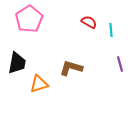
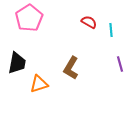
pink pentagon: moved 1 px up
brown L-shape: rotated 75 degrees counterclockwise
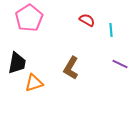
red semicircle: moved 2 px left, 2 px up
purple line: rotated 49 degrees counterclockwise
orange triangle: moved 5 px left, 1 px up
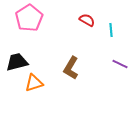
black trapezoid: moved 1 px up; rotated 115 degrees counterclockwise
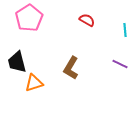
cyan line: moved 14 px right
black trapezoid: rotated 90 degrees counterclockwise
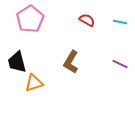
pink pentagon: moved 1 px right, 1 px down
cyan line: moved 5 px left, 8 px up; rotated 72 degrees counterclockwise
brown L-shape: moved 6 px up
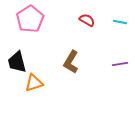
purple line: rotated 35 degrees counterclockwise
